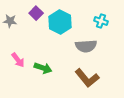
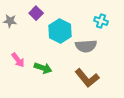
cyan hexagon: moved 9 px down
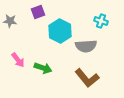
purple square: moved 2 px right, 1 px up; rotated 24 degrees clockwise
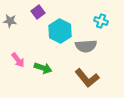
purple square: rotated 16 degrees counterclockwise
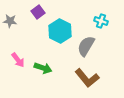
gray semicircle: rotated 125 degrees clockwise
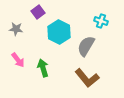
gray star: moved 6 px right, 8 px down
cyan hexagon: moved 1 px left, 1 px down
green arrow: rotated 126 degrees counterclockwise
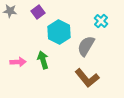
cyan cross: rotated 24 degrees clockwise
gray star: moved 6 px left, 18 px up
pink arrow: moved 2 px down; rotated 56 degrees counterclockwise
green arrow: moved 8 px up
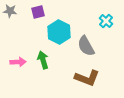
purple square: rotated 24 degrees clockwise
cyan cross: moved 5 px right
gray semicircle: rotated 60 degrees counterclockwise
brown L-shape: rotated 30 degrees counterclockwise
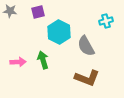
cyan cross: rotated 32 degrees clockwise
